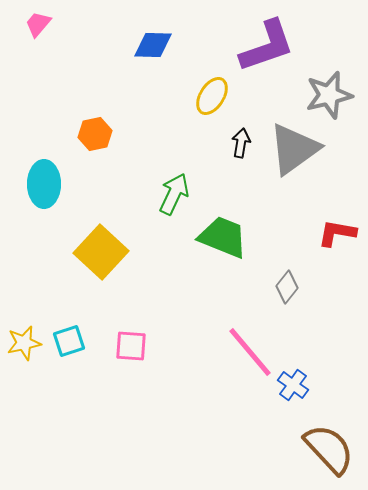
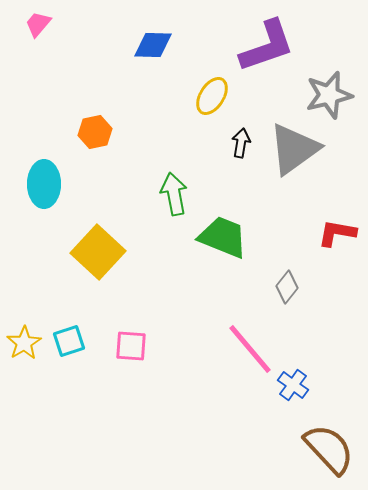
orange hexagon: moved 2 px up
green arrow: rotated 36 degrees counterclockwise
yellow square: moved 3 px left
yellow star: rotated 20 degrees counterclockwise
pink line: moved 3 px up
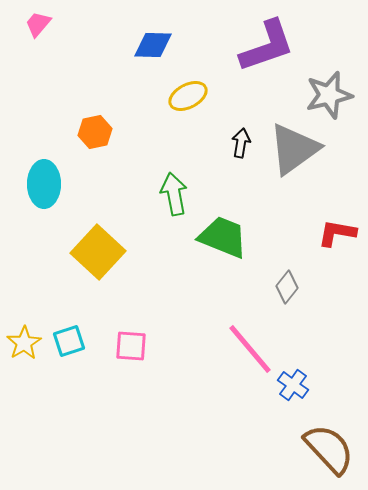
yellow ellipse: moved 24 px left; rotated 30 degrees clockwise
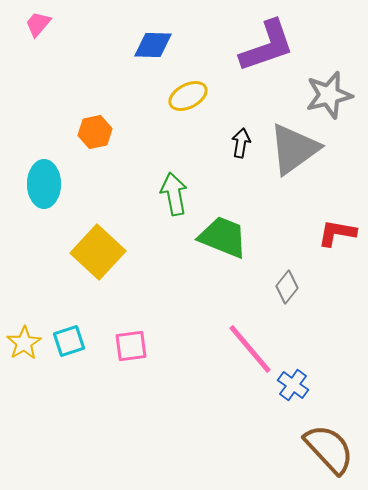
pink square: rotated 12 degrees counterclockwise
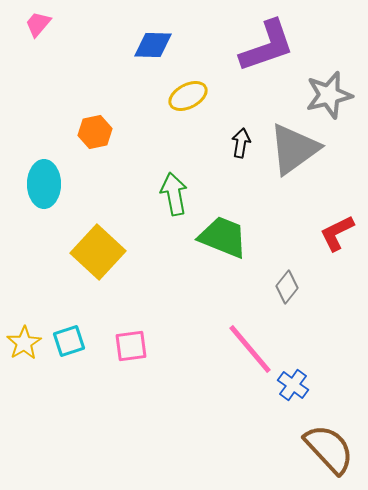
red L-shape: rotated 36 degrees counterclockwise
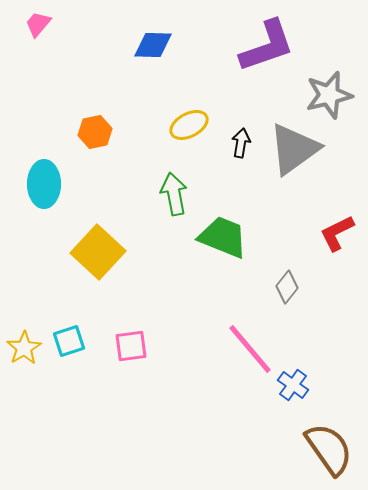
yellow ellipse: moved 1 px right, 29 px down
yellow star: moved 5 px down
brown semicircle: rotated 8 degrees clockwise
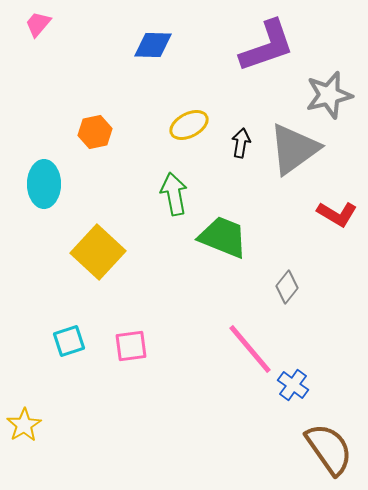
red L-shape: moved 19 px up; rotated 123 degrees counterclockwise
yellow star: moved 77 px down
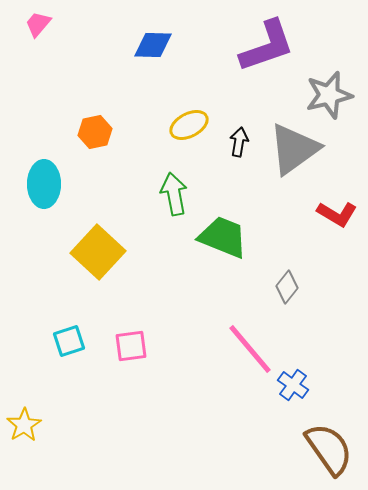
black arrow: moved 2 px left, 1 px up
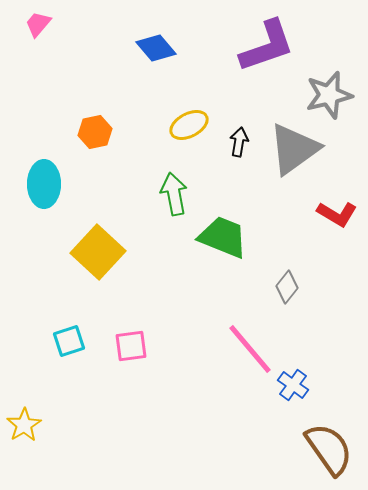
blue diamond: moved 3 px right, 3 px down; rotated 48 degrees clockwise
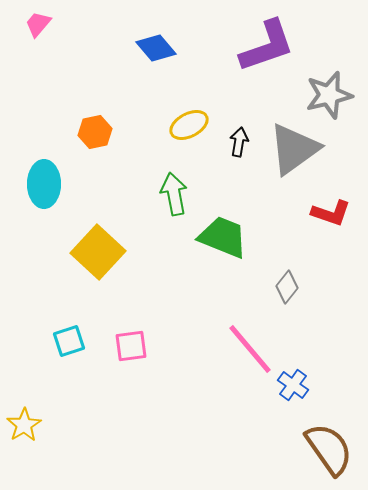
red L-shape: moved 6 px left, 1 px up; rotated 12 degrees counterclockwise
